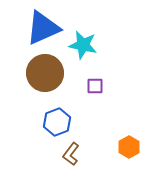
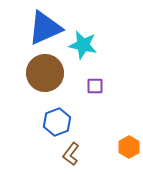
blue triangle: moved 2 px right
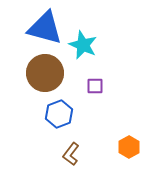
blue triangle: rotated 39 degrees clockwise
cyan star: rotated 12 degrees clockwise
blue hexagon: moved 2 px right, 8 px up
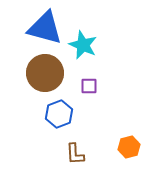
purple square: moved 6 px left
orange hexagon: rotated 15 degrees clockwise
brown L-shape: moved 4 px right; rotated 40 degrees counterclockwise
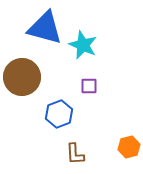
brown circle: moved 23 px left, 4 px down
